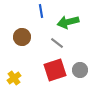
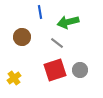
blue line: moved 1 px left, 1 px down
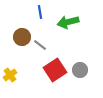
gray line: moved 17 px left, 2 px down
red square: rotated 15 degrees counterclockwise
yellow cross: moved 4 px left, 3 px up
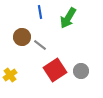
green arrow: moved 4 px up; rotated 45 degrees counterclockwise
gray circle: moved 1 px right, 1 px down
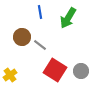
red square: rotated 25 degrees counterclockwise
